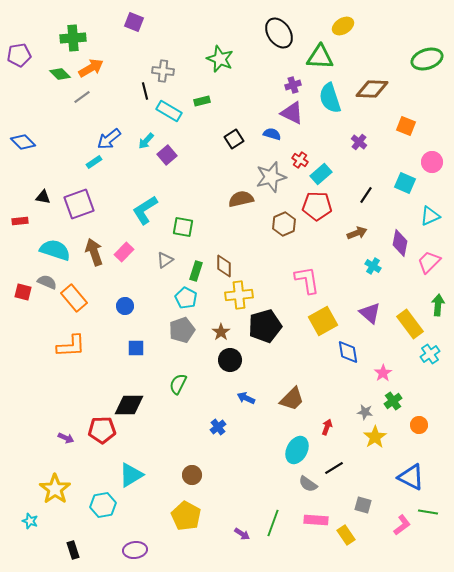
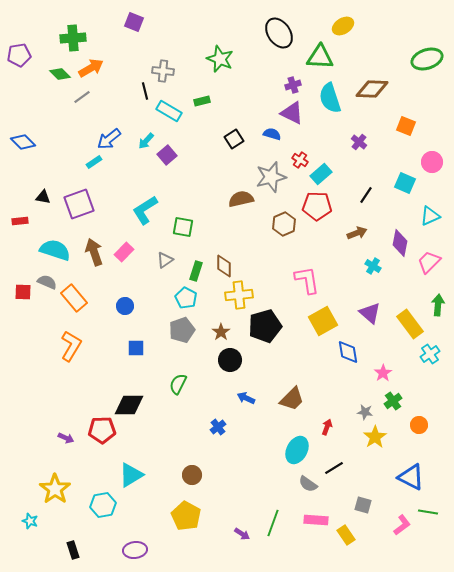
red square at (23, 292): rotated 12 degrees counterclockwise
orange L-shape at (71, 346): rotated 56 degrees counterclockwise
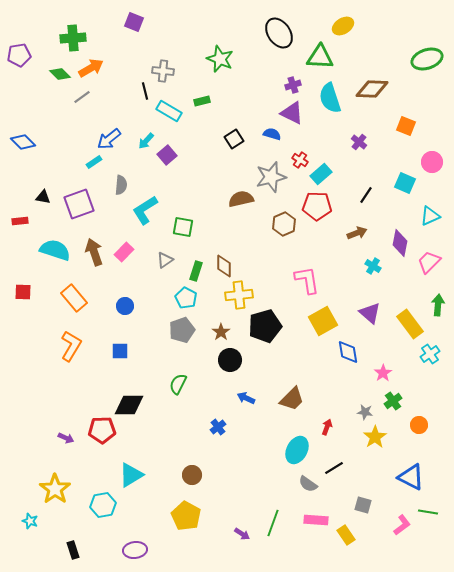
gray semicircle at (47, 282): moved 74 px right, 97 px up; rotated 72 degrees clockwise
blue square at (136, 348): moved 16 px left, 3 px down
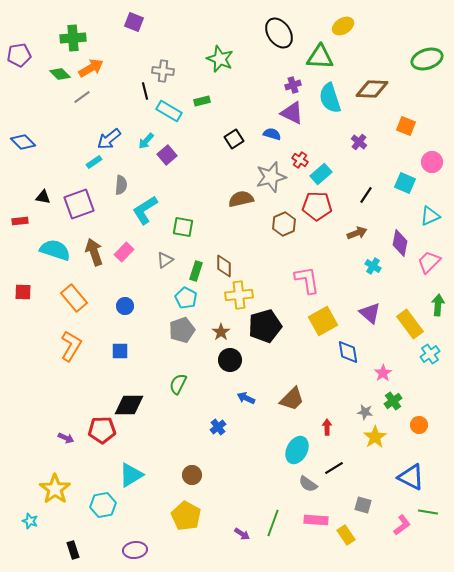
red arrow at (327, 427): rotated 21 degrees counterclockwise
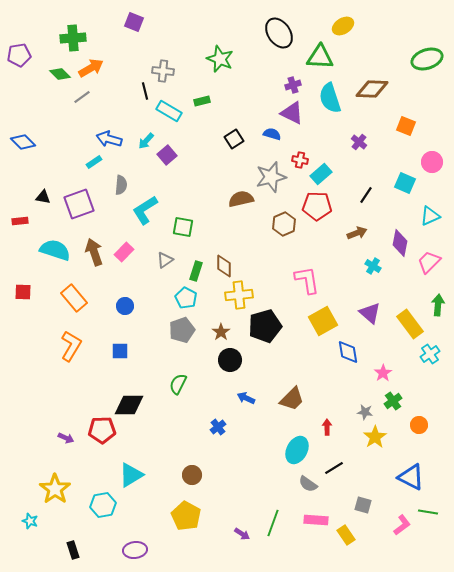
blue arrow at (109, 139): rotated 55 degrees clockwise
red cross at (300, 160): rotated 21 degrees counterclockwise
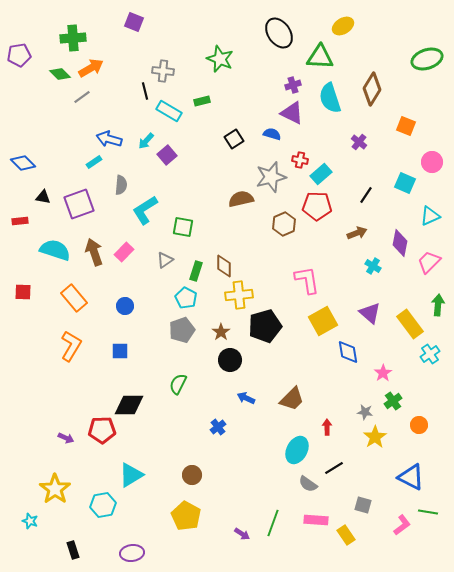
brown diamond at (372, 89): rotated 60 degrees counterclockwise
blue diamond at (23, 142): moved 21 px down
purple ellipse at (135, 550): moved 3 px left, 3 px down
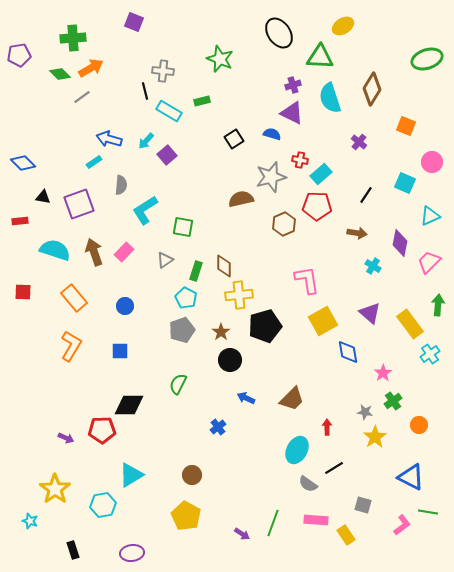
brown arrow at (357, 233): rotated 30 degrees clockwise
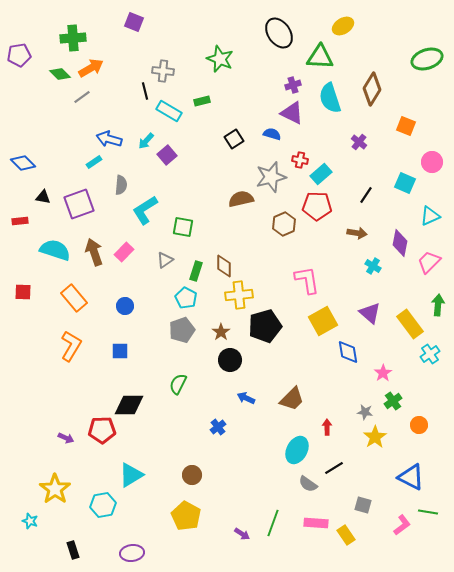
pink rectangle at (316, 520): moved 3 px down
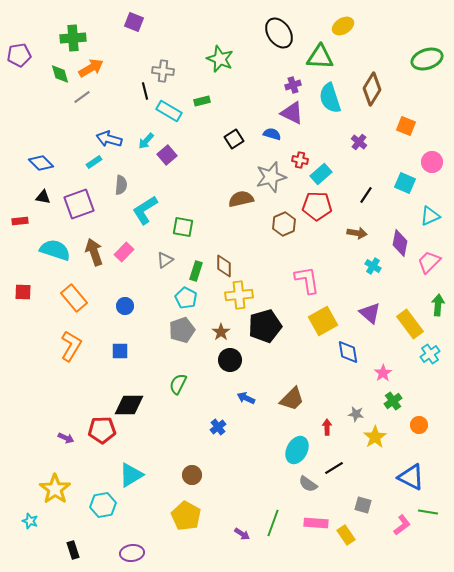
green diamond at (60, 74): rotated 30 degrees clockwise
blue diamond at (23, 163): moved 18 px right
gray star at (365, 412): moved 9 px left, 2 px down
